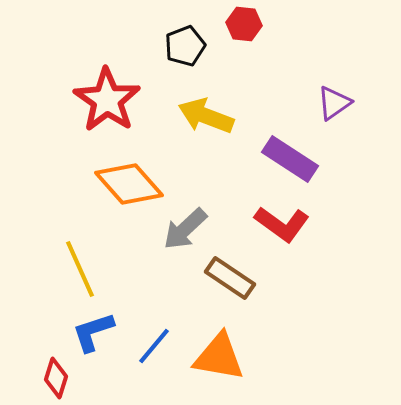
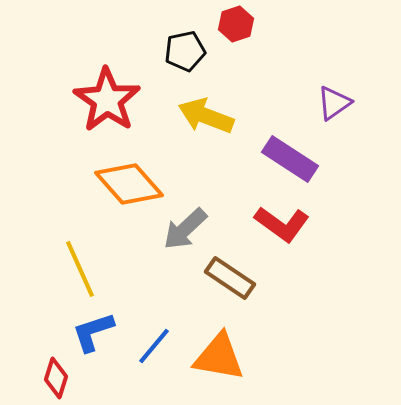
red hexagon: moved 8 px left; rotated 24 degrees counterclockwise
black pentagon: moved 5 px down; rotated 9 degrees clockwise
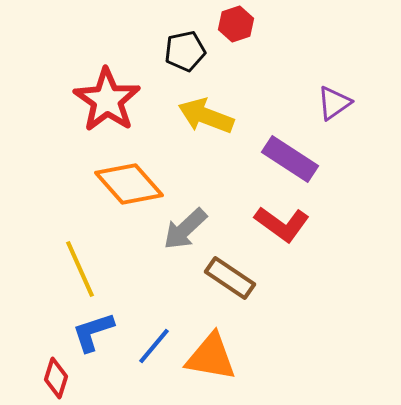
orange triangle: moved 8 px left
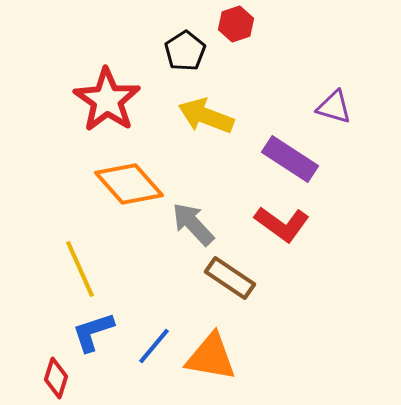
black pentagon: rotated 21 degrees counterclockwise
purple triangle: moved 4 px down; rotated 51 degrees clockwise
gray arrow: moved 8 px right, 5 px up; rotated 90 degrees clockwise
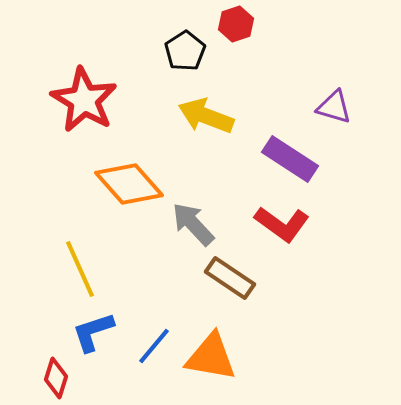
red star: moved 23 px left; rotated 4 degrees counterclockwise
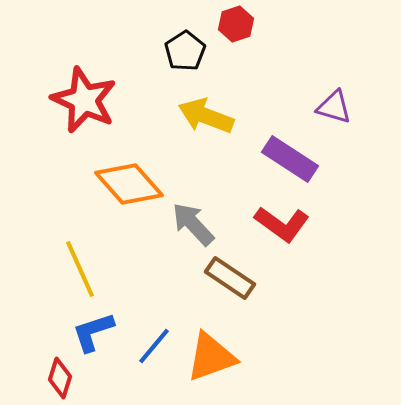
red star: rotated 6 degrees counterclockwise
orange triangle: rotated 30 degrees counterclockwise
red diamond: moved 4 px right
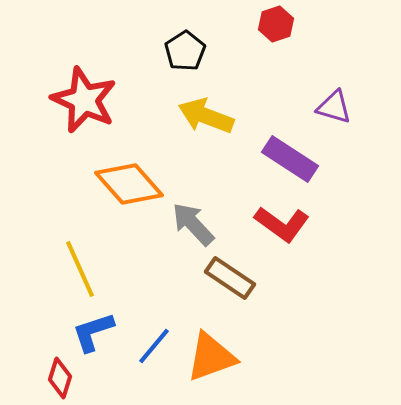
red hexagon: moved 40 px right
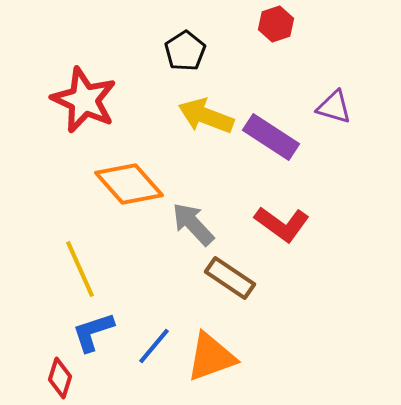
purple rectangle: moved 19 px left, 22 px up
